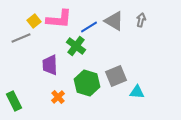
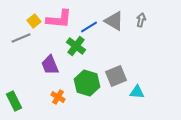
purple trapezoid: rotated 20 degrees counterclockwise
orange cross: rotated 16 degrees counterclockwise
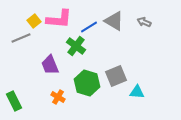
gray arrow: moved 3 px right, 2 px down; rotated 80 degrees counterclockwise
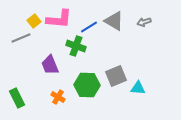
gray arrow: rotated 40 degrees counterclockwise
green cross: rotated 18 degrees counterclockwise
green hexagon: moved 2 px down; rotated 15 degrees counterclockwise
cyan triangle: moved 1 px right, 4 px up
green rectangle: moved 3 px right, 3 px up
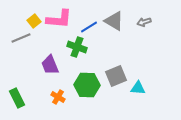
green cross: moved 1 px right, 1 px down
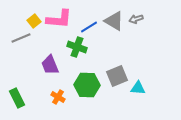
gray arrow: moved 8 px left, 3 px up
gray square: moved 1 px right
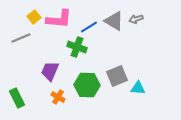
yellow square: moved 4 px up
purple trapezoid: moved 6 px down; rotated 45 degrees clockwise
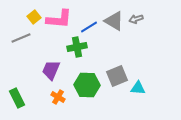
green cross: rotated 30 degrees counterclockwise
purple trapezoid: moved 1 px right, 1 px up
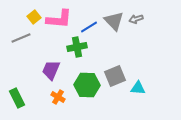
gray triangle: rotated 15 degrees clockwise
gray square: moved 2 px left
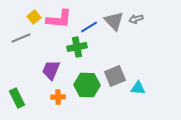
orange cross: rotated 32 degrees counterclockwise
